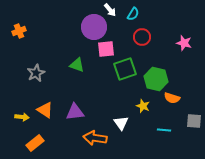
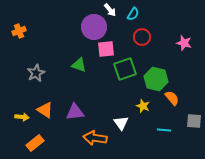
green triangle: moved 2 px right
orange semicircle: rotated 147 degrees counterclockwise
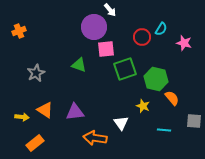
cyan semicircle: moved 28 px right, 15 px down
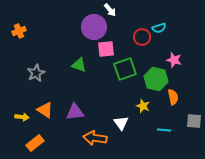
cyan semicircle: moved 2 px left, 1 px up; rotated 40 degrees clockwise
pink star: moved 10 px left, 17 px down
orange semicircle: moved 1 px right, 1 px up; rotated 28 degrees clockwise
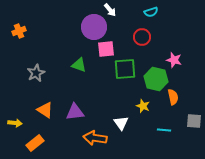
cyan semicircle: moved 8 px left, 16 px up
green square: rotated 15 degrees clockwise
yellow arrow: moved 7 px left, 6 px down
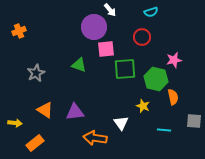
pink star: rotated 28 degrees counterclockwise
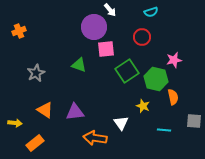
green square: moved 2 px right, 2 px down; rotated 30 degrees counterclockwise
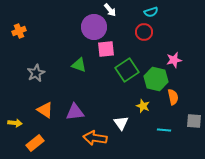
red circle: moved 2 px right, 5 px up
green square: moved 1 px up
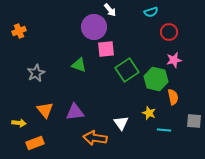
red circle: moved 25 px right
yellow star: moved 6 px right, 7 px down
orange triangle: rotated 18 degrees clockwise
yellow arrow: moved 4 px right
orange rectangle: rotated 18 degrees clockwise
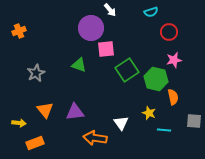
purple circle: moved 3 px left, 1 px down
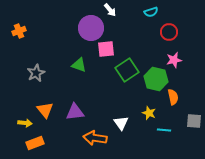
yellow arrow: moved 6 px right
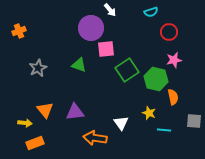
gray star: moved 2 px right, 5 px up
